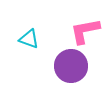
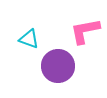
purple circle: moved 13 px left
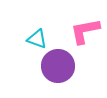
cyan triangle: moved 8 px right
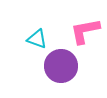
purple circle: moved 3 px right
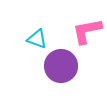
pink L-shape: moved 2 px right
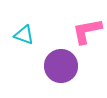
cyan triangle: moved 13 px left, 4 px up
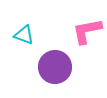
purple circle: moved 6 px left, 1 px down
